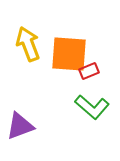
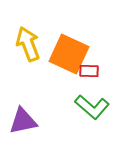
orange square: rotated 21 degrees clockwise
red rectangle: rotated 24 degrees clockwise
purple triangle: moved 3 px right, 5 px up; rotated 8 degrees clockwise
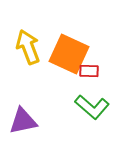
yellow arrow: moved 3 px down
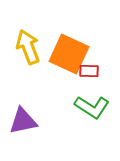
green L-shape: rotated 8 degrees counterclockwise
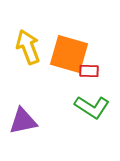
orange square: rotated 9 degrees counterclockwise
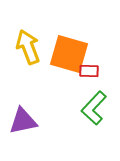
green L-shape: moved 2 px right, 1 px down; rotated 100 degrees clockwise
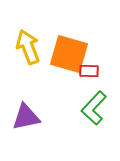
purple triangle: moved 3 px right, 4 px up
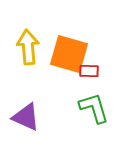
yellow arrow: rotated 16 degrees clockwise
green L-shape: rotated 120 degrees clockwise
purple triangle: rotated 36 degrees clockwise
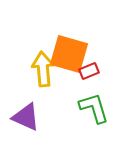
yellow arrow: moved 15 px right, 22 px down
red rectangle: rotated 24 degrees counterclockwise
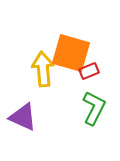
orange square: moved 2 px right, 1 px up
green L-shape: rotated 44 degrees clockwise
purple triangle: moved 3 px left
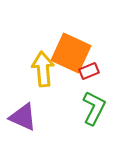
orange square: rotated 9 degrees clockwise
